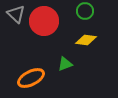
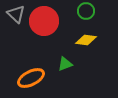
green circle: moved 1 px right
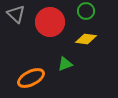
red circle: moved 6 px right, 1 px down
yellow diamond: moved 1 px up
